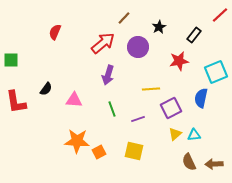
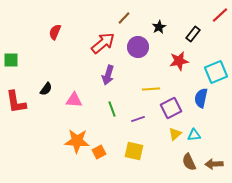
black rectangle: moved 1 px left, 1 px up
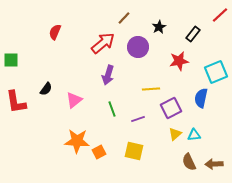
pink triangle: rotated 42 degrees counterclockwise
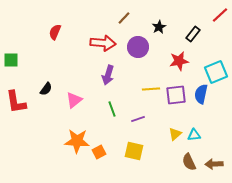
red arrow: rotated 45 degrees clockwise
blue semicircle: moved 4 px up
purple square: moved 5 px right, 13 px up; rotated 20 degrees clockwise
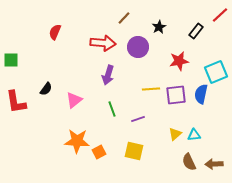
black rectangle: moved 3 px right, 3 px up
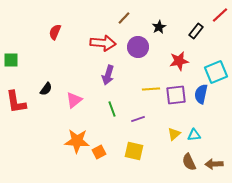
yellow triangle: moved 1 px left
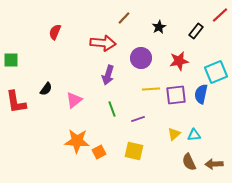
purple circle: moved 3 px right, 11 px down
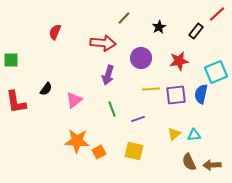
red line: moved 3 px left, 1 px up
brown arrow: moved 2 px left, 1 px down
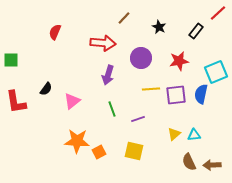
red line: moved 1 px right, 1 px up
black star: rotated 16 degrees counterclockwise
pink triangle: moved 2 px left, 1 px down
